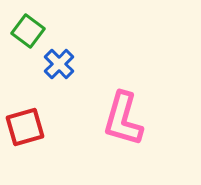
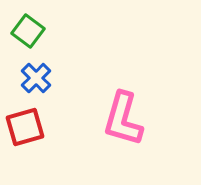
blue cross: moved 23 px left, 14 px down
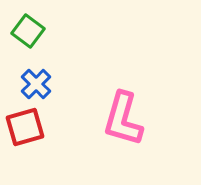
blue cross: moved 6 px down
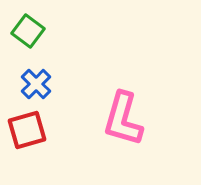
red square: moved 2 px right, 3 px down
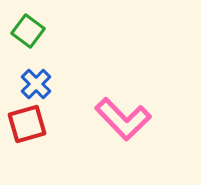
pink L-shape: rotated 60 degrees counterclockwise
red square: moved 6 px up
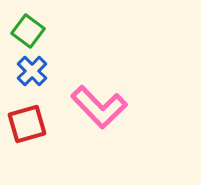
blue cross: moved 4 px left, 13 px up
pink L-shape: moved 24 px left, 12 px up
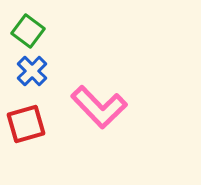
red square: moved 1 px left
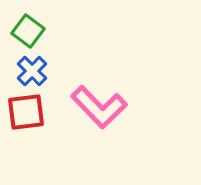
red square: moved 12 px up; rotated 9 degrees clockwise
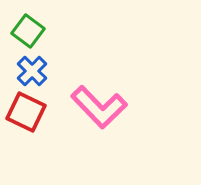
red square: rotated 33 degrees clockwise
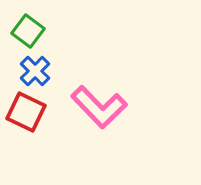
blue cross: moved 3 px right
